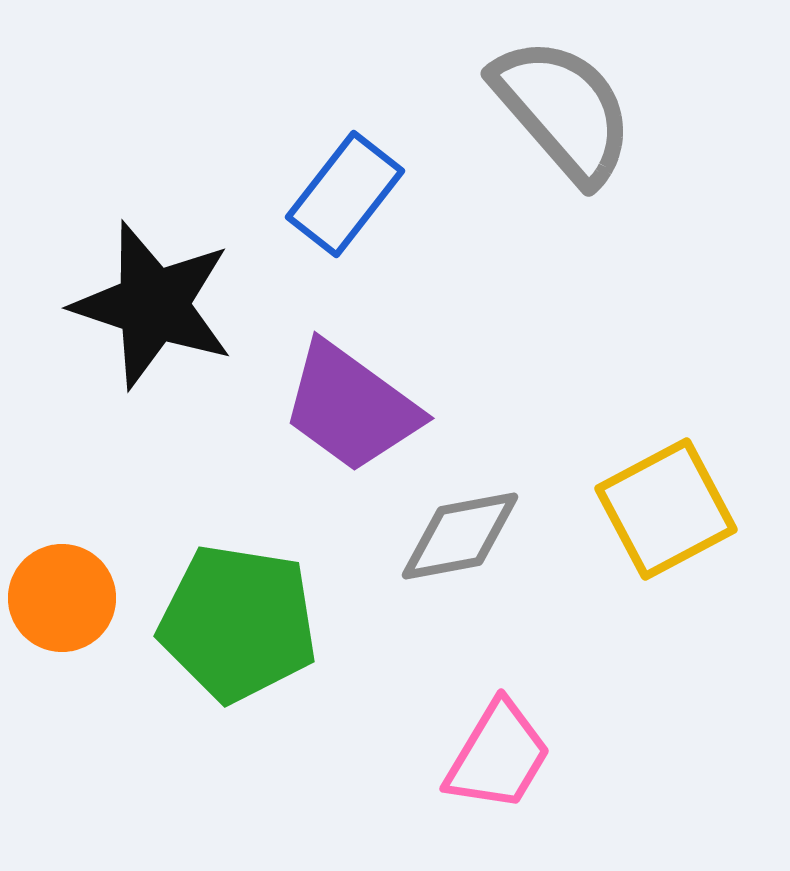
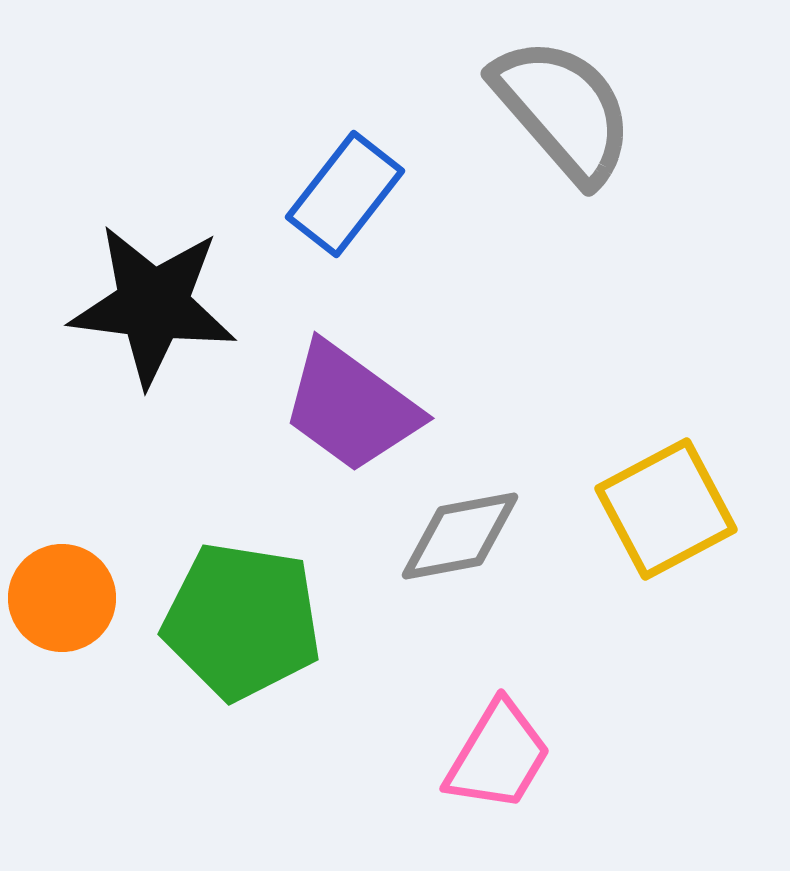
black star: rotated 11 degrees counterclockwise
green pentagon: moved 4 px right, 2 px up
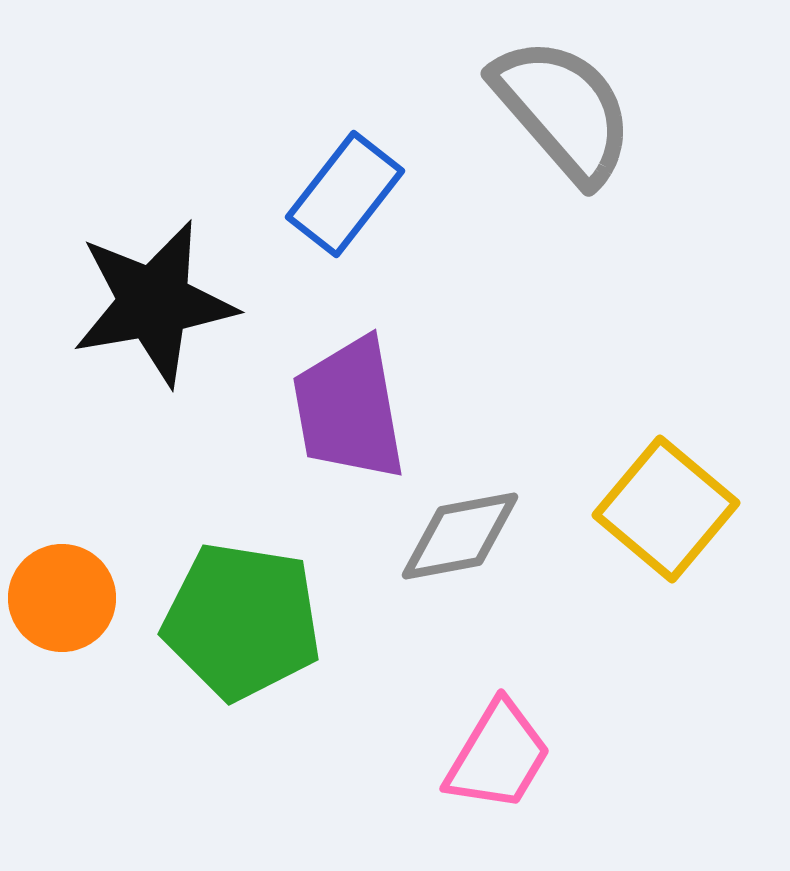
black star: moved 1 px right, 2 px up; rotated 17 degrees counterclockwise
purple trapezoid: moved 2 px left, 2 px down; rotated 44 degrees clockwise
yellow square: rotated 22 degrees counterclockwise
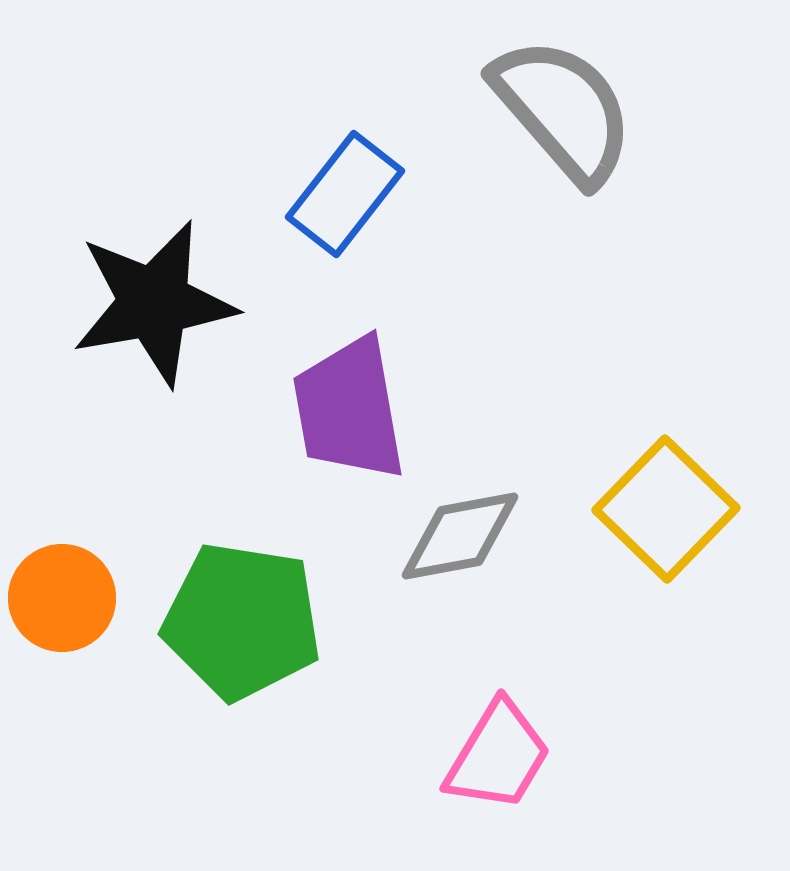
yellow square: rotated 4 degrees clockwise
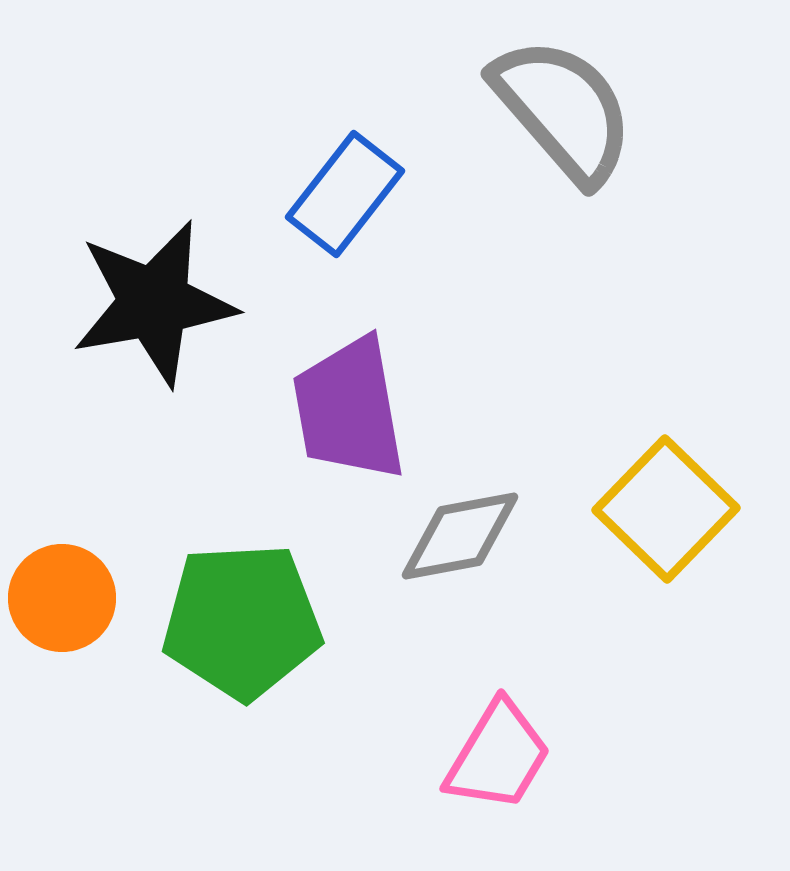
green pentagon: rotated 12 degrees counterclockwise
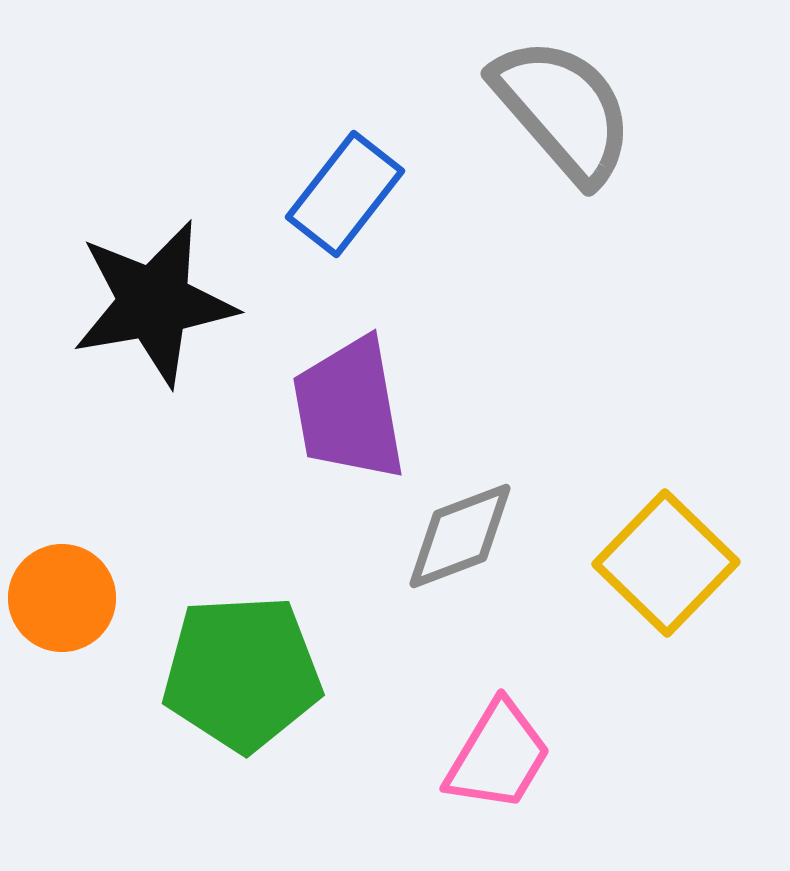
yellow square: moved 54 px down
gray diamond: rotated 10 degrees counterclockwise
green pentagon: moved 52 px down
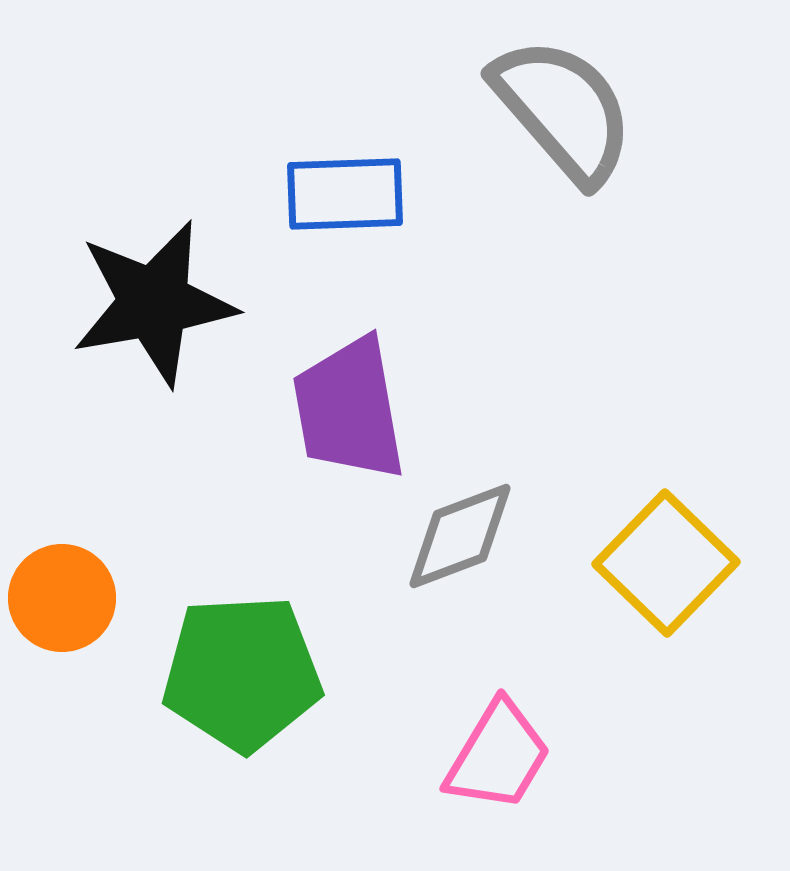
blue rectangle: rotated 50 degrees clockwise
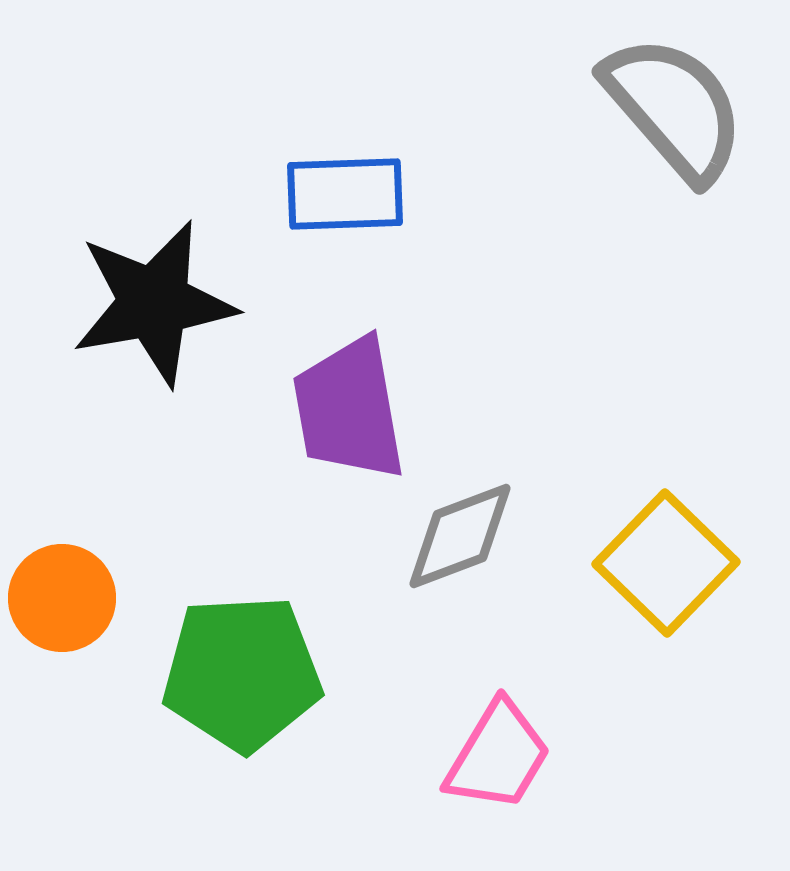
gray semicircle: moved 111 px right, 2 px up
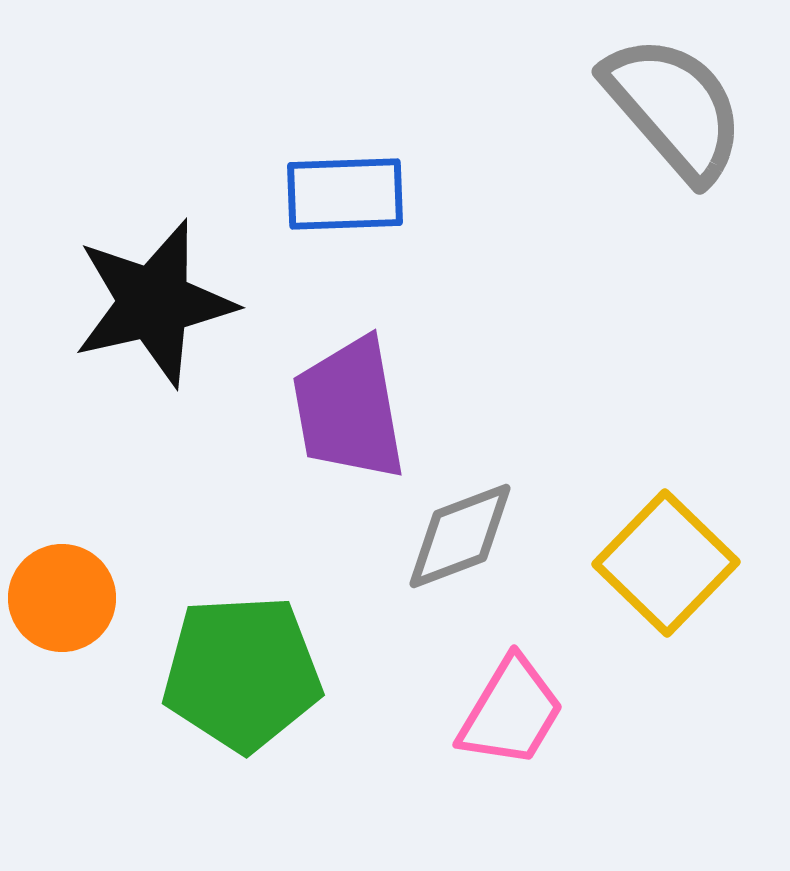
black star: rotated 3 degrees counterclockwise
pink trapezoid: moved 13 px right, 44 px up
